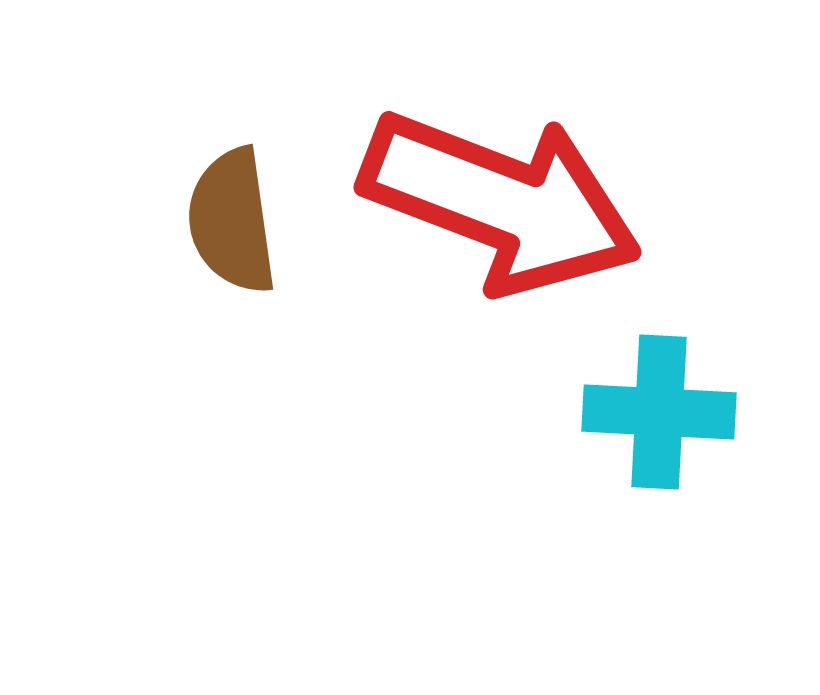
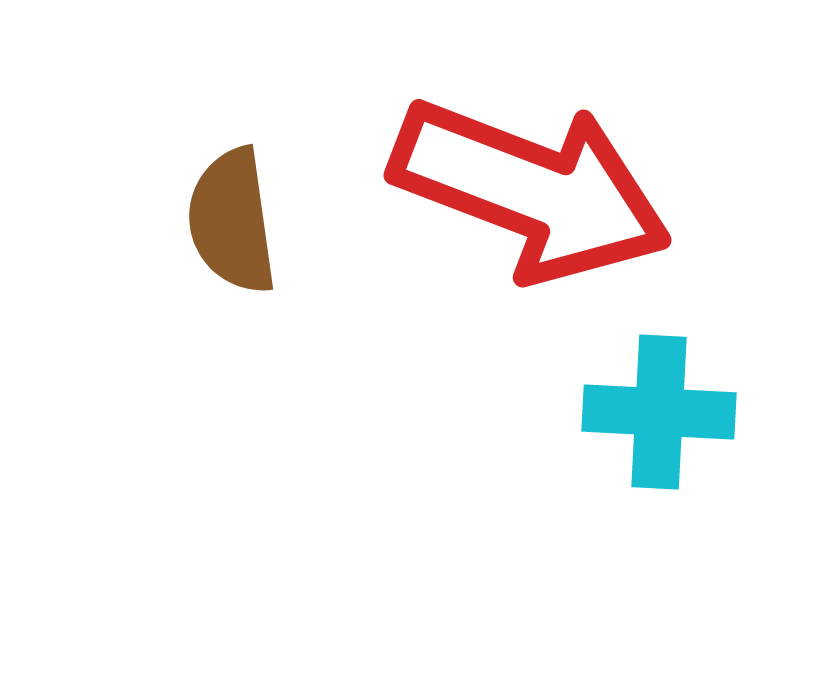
red arrow: moved 30 px right, 12 px up
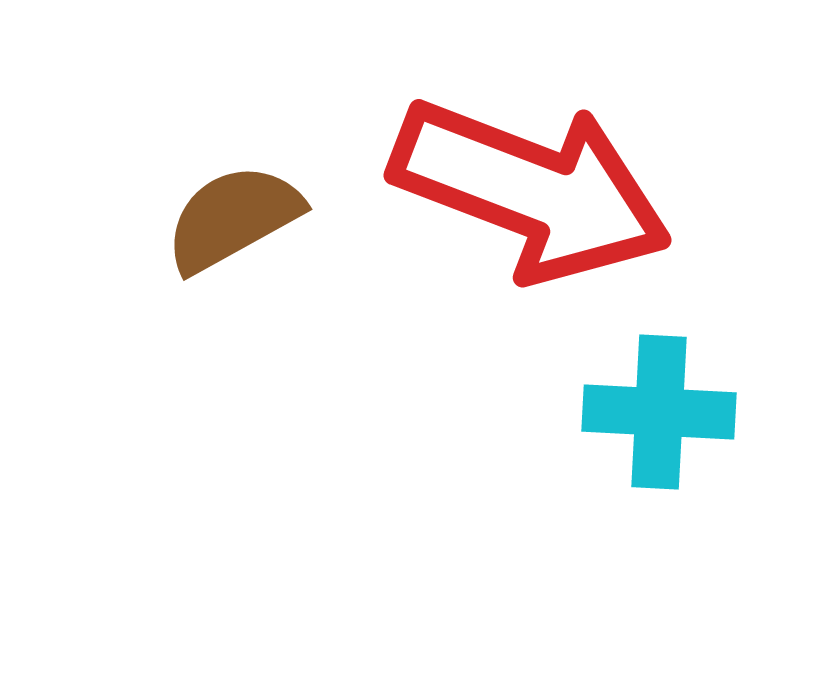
brown semicircle: moved 1 px right, 3 px up; rotated 69 degrees clockwise
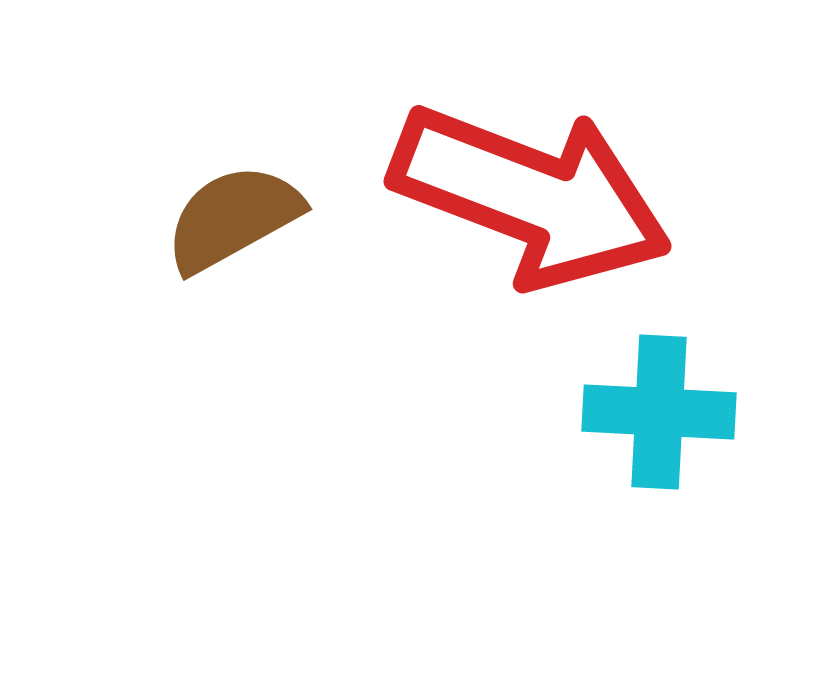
red arrow: moved 6 px down
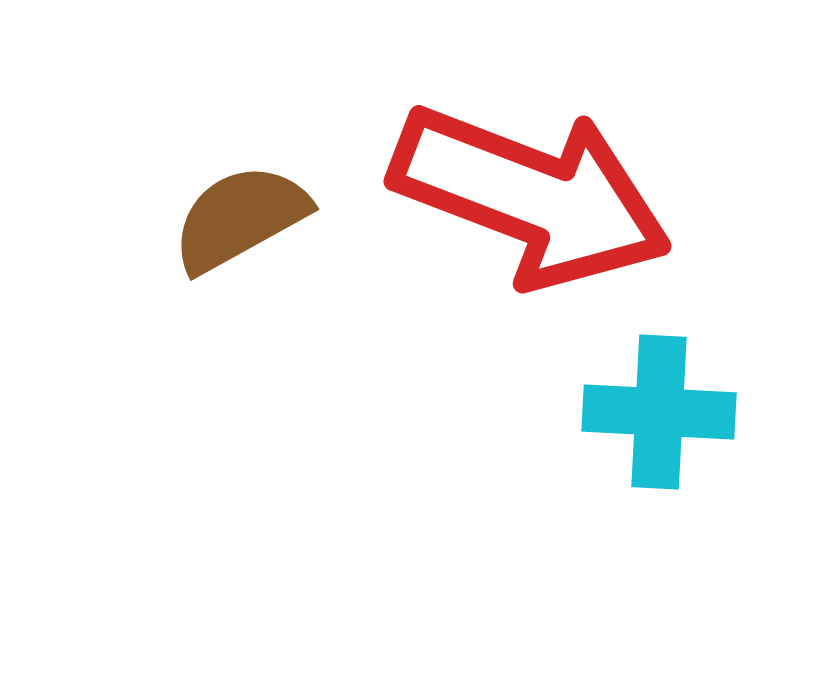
brown semicircle: moved 7 px right
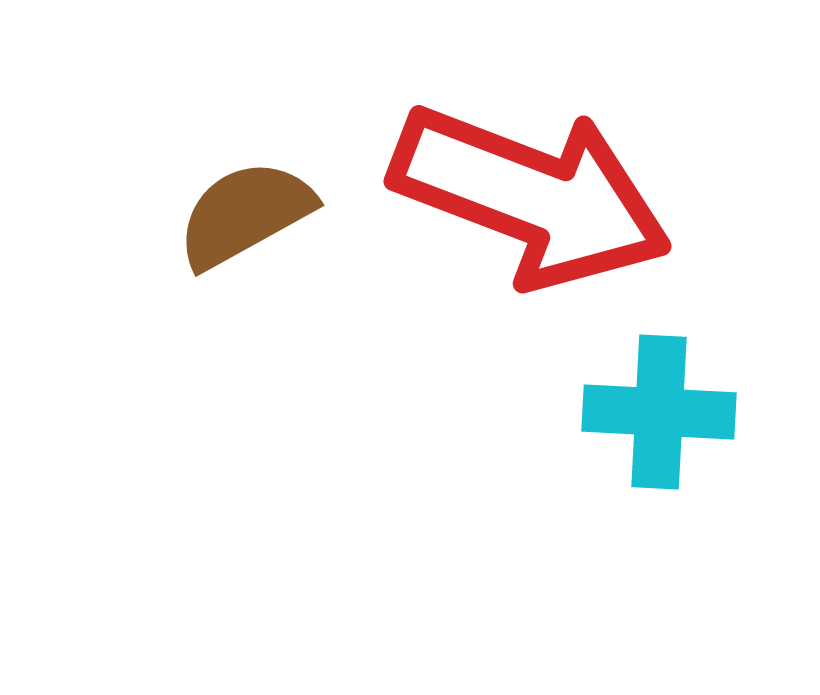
brown semicircle: moved 5 px right, 4 px up
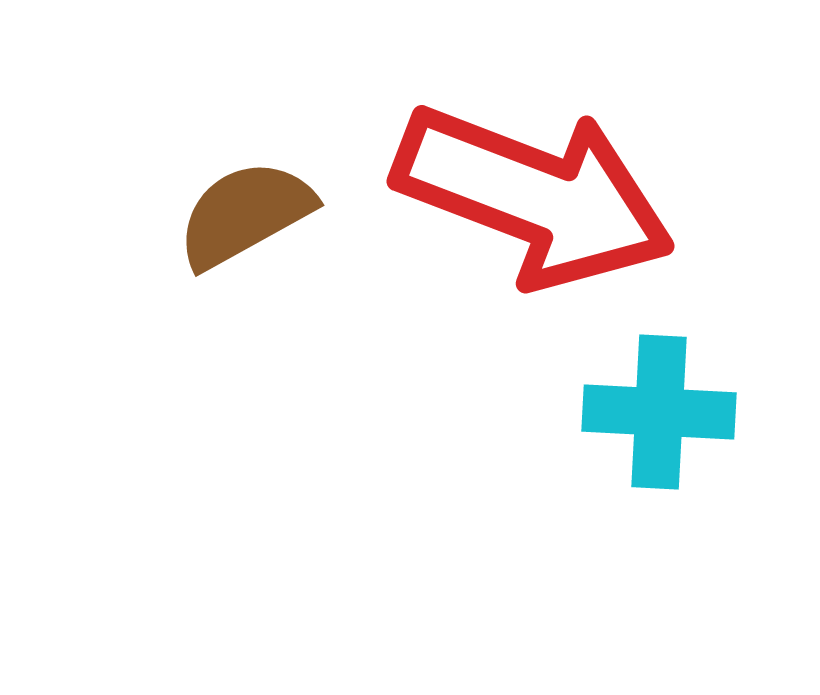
red arrow: moved 3 px right
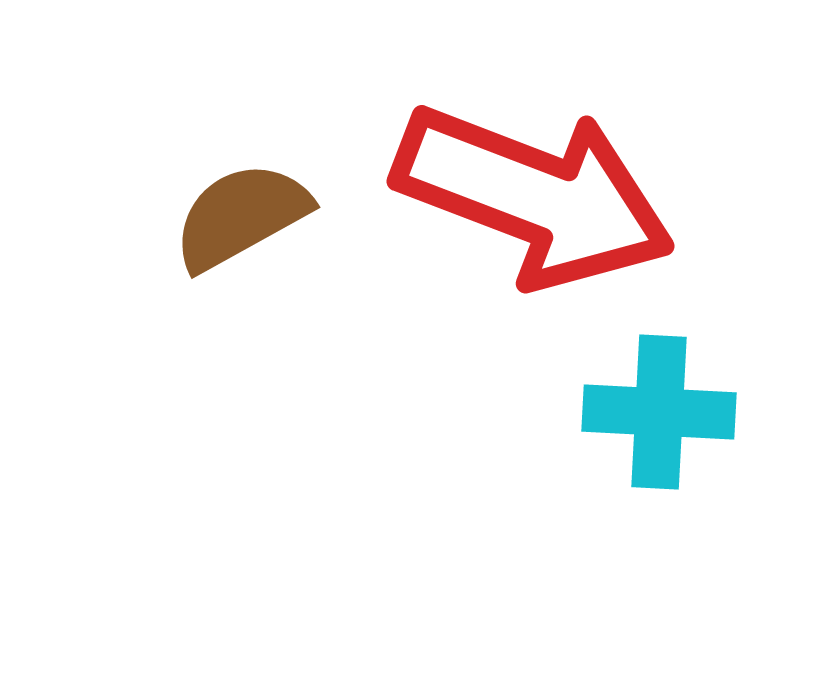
brown semicircle: moved 4 px left, 2 px down
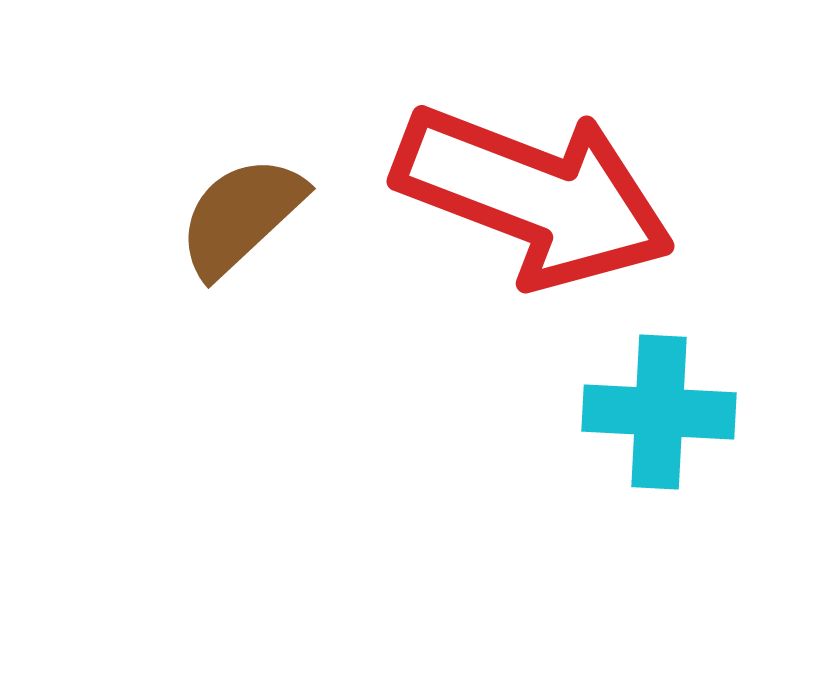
brown semicircle: rotated 14 degrees counterclockwise
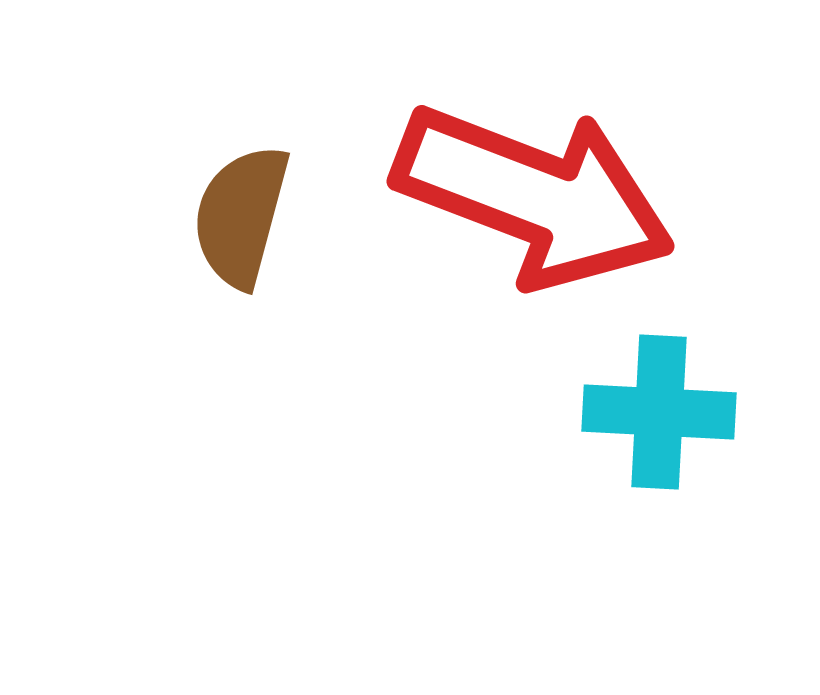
brown semicircle: rotated 32 degrees counterclockwise
